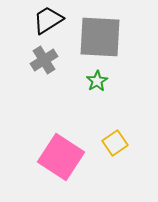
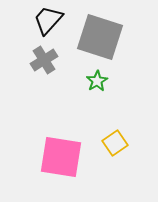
black trapezoid: rotated 16 degrees counterclockwise
gray square: rotated 15 degrees clockwise
pink square: rotated 24 degrees counterclockwise
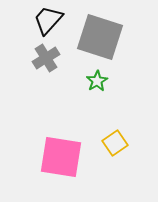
gray cross: moved 2 px right, 2 px up
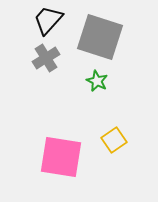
green star: rotated 15 degrees counterclockwise
yellow square: moved 1 px left, 3 px up
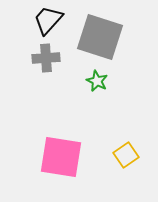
gray cross: rotated 28 degrees clockwise
yellow square: moved 12 px right, 15 px down
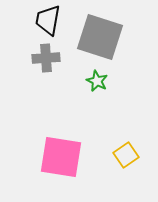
black trapezoid: rotated 32 degrees counterclockwise
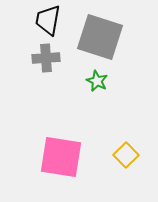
yellow square: rotated 10 degrees counterclockwise
